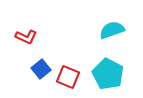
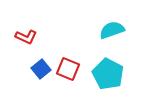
red square: moved 8 px up
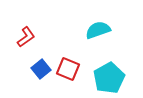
cyan semicircle: moved 14 px left
red L-shape: rotated 60 degrees counterclockwise
cyan pentagon: moved 1 px right, 4 px down; rotated 16 degrees clockwise
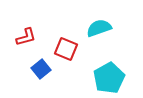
cyan semicircle: moved 1 px right, 2 px up
red L-shape: rotated 20 degrees clockwise
red square: moved 2 px left, 20 px up
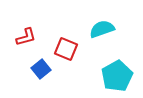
cyan semicircle: moved 3 px right, 1 px down
cyan pentagon: moved 8 px right, 2 px up
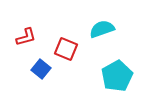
blue square: rotated 12 degrees counterclockwise
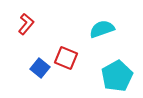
red L-shape: moved 13 px up; rotated 35 degrees counterclockwise
red square: moved 9 px down
blue square: moved 1 px left, 1 px up
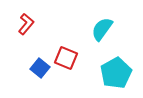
cyan semicircle: rotated 35 degrees counterclockwise
cyan pentagon: moved 1 px left, 3 px up
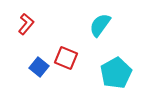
cyan semicircle: moved 2 px left, 4 px up
blue square: moved 1 px left, 1 px up
